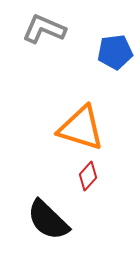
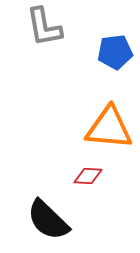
gray L-shape: moved 2 px up; rotated 123 degrees counterclockwise
orange triangle: moved 28 px right; rotated 12 degrees counterclockwise
red diamond: rotated 52 degrees clockwise
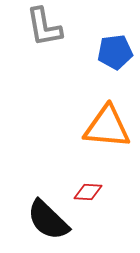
orange triangle: moved 2 px left, 1 px up
red diamond: moved 16 px down
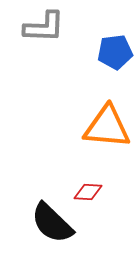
gray L-shape: rotated 78 degrees counterclockwise
black semicircle: moved 4 px right, 3 px down
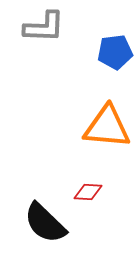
black semicircle: moved 7 px left
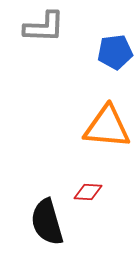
black semicircle: moved 2 px right, 1 px up; rotated 30 degrees clockwise
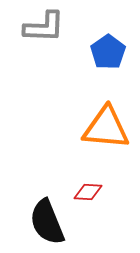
blue pentagon: moved 7 px left; rotated 28 degrees counterclockwise
orange triangle: moved 1 px left, 1 px down
black semicircle: rotated 6 degrees counterclockwise
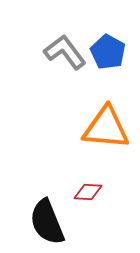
gray L-shape: moved 21 px right, 25 px down; rotated 129 degrees counterclockwise
blue pentagon: rotated 8 degrees counterclockwise
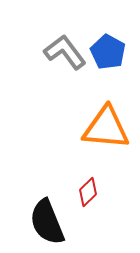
red diamond: rotated 48 degrees counterclockwise
